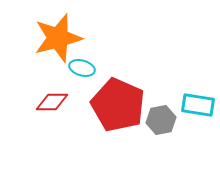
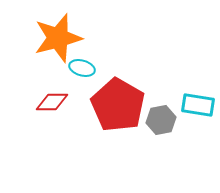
red pentagon: rotated 6 degrees clockwise
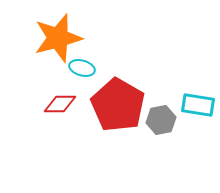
red diamond: moved 8 px right, 2 px down
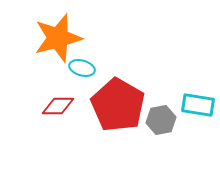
red diamond: moved 2 px left, 2 px down
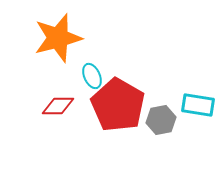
cyan ellipse: moved 10 px right, 8 px down; rotated 50 degrees clockwise
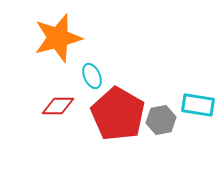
red pentagon: moved 9 px down
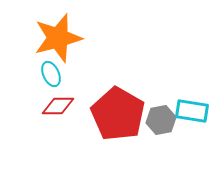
cyan ellipse: moved 41 px left, 2 px up
cyan rectangle: moved 6 px left, 6 px down
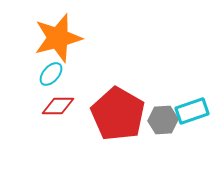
cyan ellipse: rotated 65 degrees clockwise
cyan rectangle: rotated 28 degrees counterclockwise
gray hexagon: moved 2 px right; rotated 8 degrees clockwise
